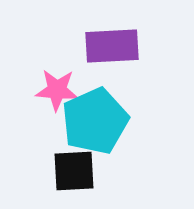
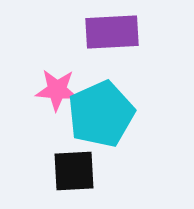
purple rectangle: moved 14 px up
cyan pentagon: moved 6 px right, 7 px up
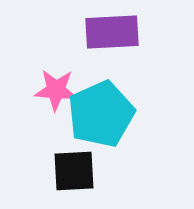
pink star: moved 1 px left
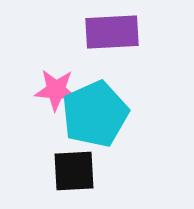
cyan pentagon: moved 6 px left
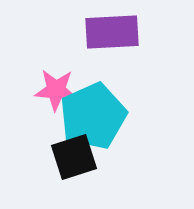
cyan pentagon: moved 2 px left, 2 px down
black square: moved 14 px up; rotated 15 degrees counterclockwise
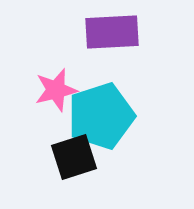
pink star: rotated 18 degrees counterclockwise
cyan pentagon: moved 8 px right; rotated 6 degrees clockwise
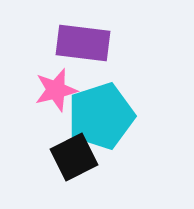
purple rectangle: moved 29 px left, 11 px down; rotated 10 degrees clockwise
black square: rotated 9 degrees counterclockwise
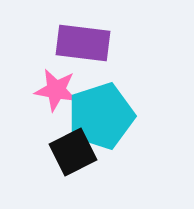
pink star: rotated 24 degrees clockwise
black square: moved 1 px left, 5 px up
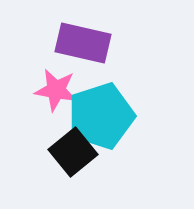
purple rectangle: rotated 6 degrees clockwise
black square: rotated 12 degrees counterclockwise
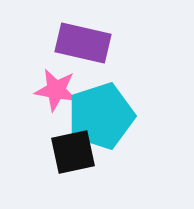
black square: rotated 27 degrees clockwise
